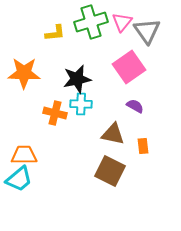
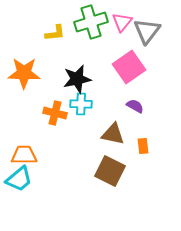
gray triangle: rotated 12 degrees clockwise
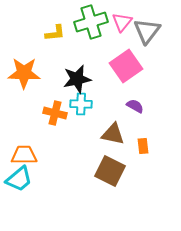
pink square: moved 3 px left, 1 px up
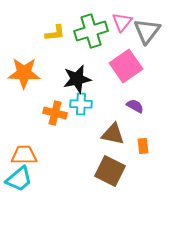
green cross: moved 9 px down
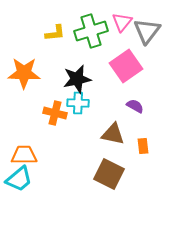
cyan cross: moved 3 px left, 1 px up
brown square: moved 1 px left, 3 px down
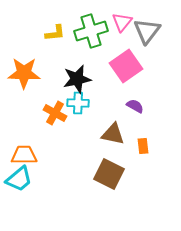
orange cross: rotated 15 degrees clockwise
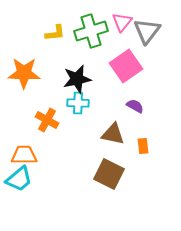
orange cross: moved 8 px left, 7 px down
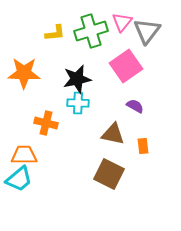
orange cross: moved 1 px left, 3 px down; rotated 15 degrees counterclockwise
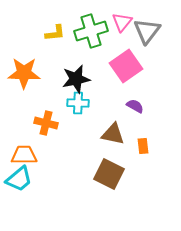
black star: moved 1 px left
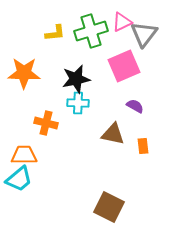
pink triangle: rotated 25 degrees clockwise
gray triangle: moved 3 px left, 3 px down
pink square: moved 2 px left; rotated 12 degrees clockwise
brown square: moved 33 px down
